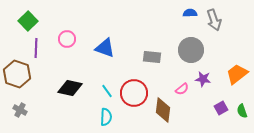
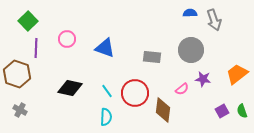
red circle: moved 1 px right
purple square: moved 1 px right, 3 px down
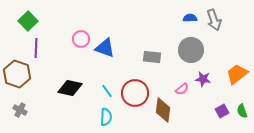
blue semicircle: moved 5 px down
pink circle: moved 14 px right
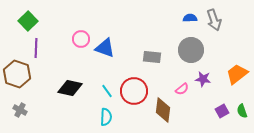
red circle: moved 1 px left, 2 px up
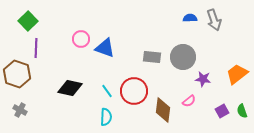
gray circle: moved 8 px left, 7 px down
pink semicircle: moved 7 px right, 12 px down
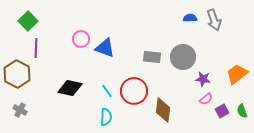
brown hexagon: rotated 8 degrees clockwise
pink semicircle: moved 17 px right, 2 px up
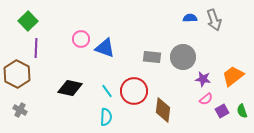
orange trapezoid: moved 4 px left, 2 px down
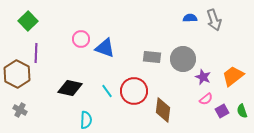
purple line: moved 5 px down
gray circle: moved 2 px down
purple star: moved 2 px up; rotated 14 degrees clockwise
cyan semicircle: moved 20 px left, 3 px down
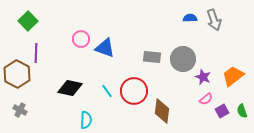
brown diamond: moved 1 px left, 1 px down
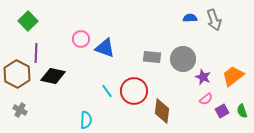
black diamond: moved 17 px left, 12 px up
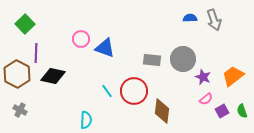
green square: moved 3 px left, 3 px down
gray rectangle: moved 3 px down
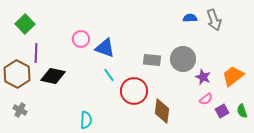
cyan line: moved 2 px right, 16 px up
